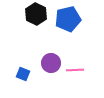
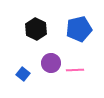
black hexagon: moved 15 px down
blue pentagon: moved 11 px right, 10 px down
blue square: rotated 16 degrees clockwise
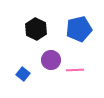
purple circle: moved 3 px up
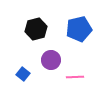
black hexagon: rotated 20 degrees clockwise
pink line: moved 7 px down
